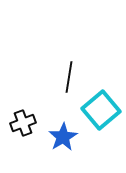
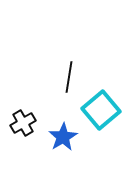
black cross: rotated 10 degrees counterclockwise
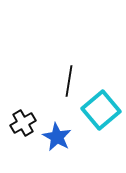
black line: moved 4 px down
blue star: moved 6 px left; rotated 12 degrees counterclockwise
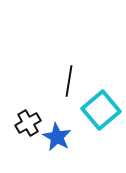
black cross: moved 5 px right
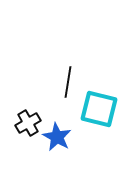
black line: moved 1 px left, 1 px down
cyan square: moved 2 px left, 1 px up; rotated 36 degrees counterclockwise
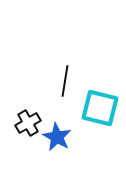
black line: moved 3 px left, 1 px up
cyan square: moved 1 px right, 1 px up
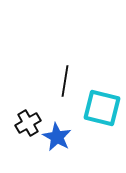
cyan square: moved 2 px right
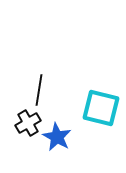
black line: moved 26 px left, 9 px down
cyan square: moved 1 px left
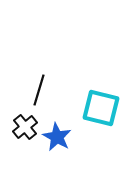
black line: rotated 8 degrees clockwise
black cross: moved 3 px left, 4 px down; rotated 10 degrees counterclockwise
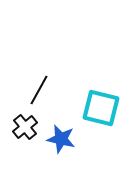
black line: rotated 12 degrees clockwise
blue star: moved 4 px right, 2 px down; rotated 16 degrees counterclockwise
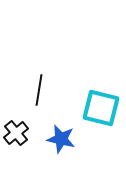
black line: rotated 20 degrees counterclockwise
black cross: moved 9 px left, 6 px down
